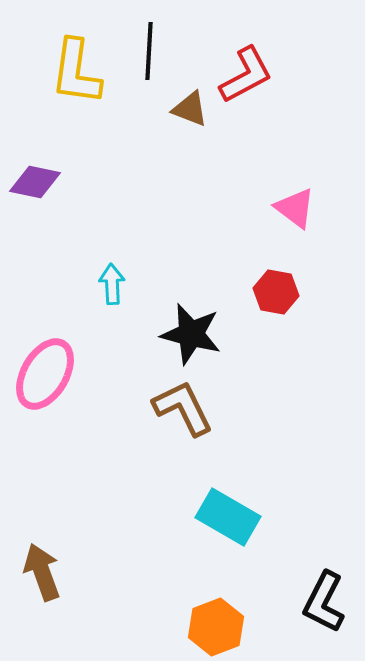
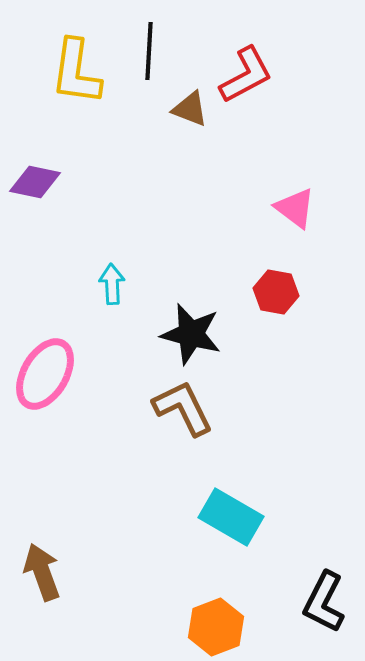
cyan rectangle: moved 3 px right
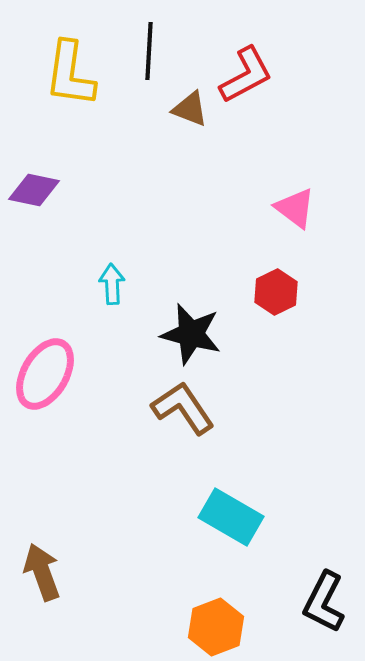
yellow L-shape: moved 6 px left, 2 px down
purple diamond: moved 1 px left, 8 px down
red hexagon: rotated 24 degrees clockwise
brown L-shape: rotated 8 degrees counterclockwise
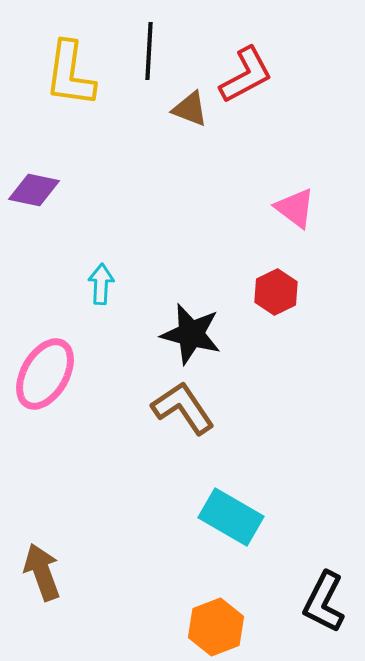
cyan arrow: moved 11 px left; rotated 6 degrees clockwise
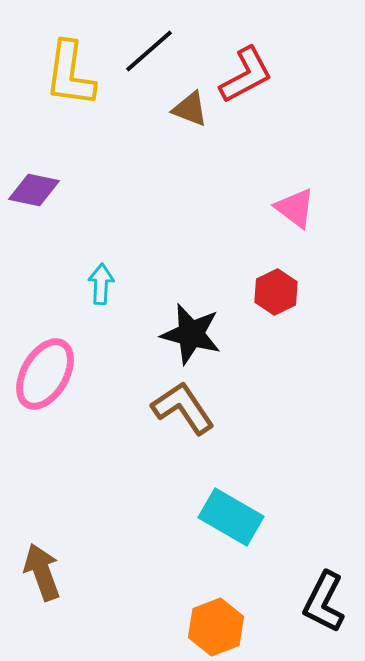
black line: rotated 46 degrees clockwise
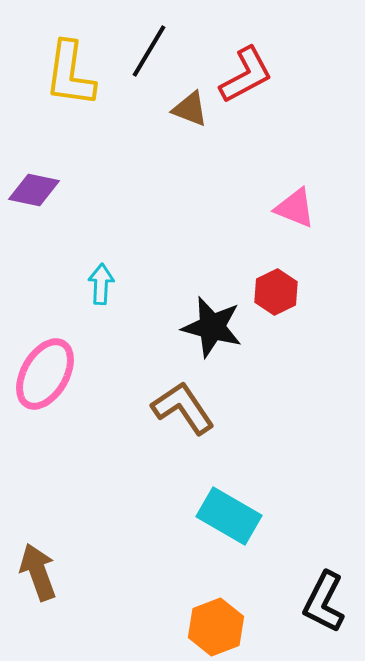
black line: rotated 18 degrees counterclockwise
pink triangle: rotated 15 degrees counterclockwise
black star: moved 21 px right, 7 px up
cyan rectangle: moved 2 px left, 1 px up
brown arrow: moved 4 px left
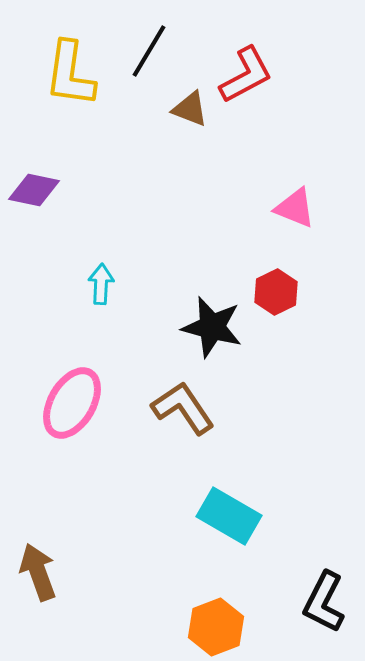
pink ellipse: moved 27 px right, 29 px down
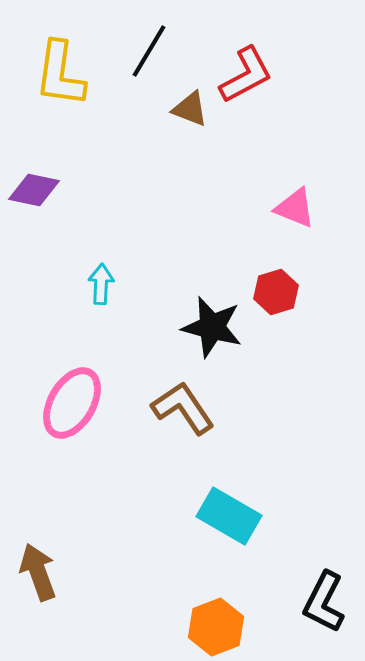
yellow L-shape: moved 10 px left
red hexagon: rotated 9 degrees clockwise
